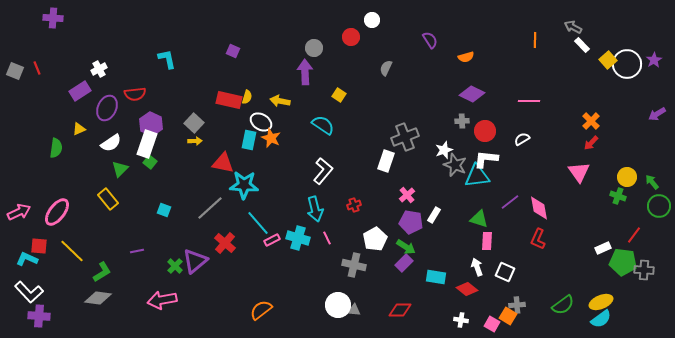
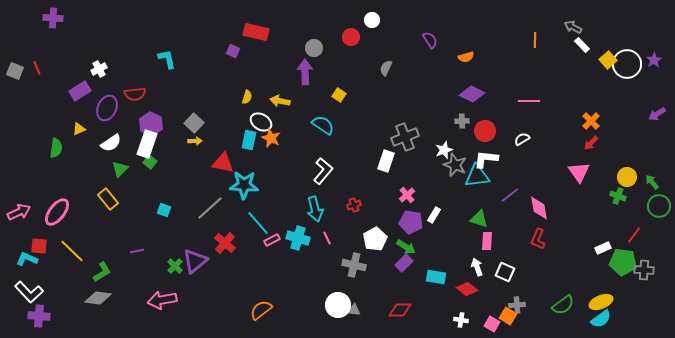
red rectangle at (229, 100): moved 27 px right, 68 px up
purple line at (510, 202): moved 7 px up
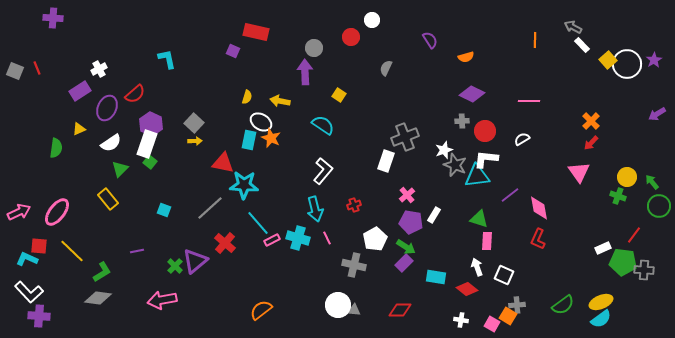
red semicircle at (135, 94): rotated 35 degrees counterclockwise
white square at (505, 272): moved 1 px left, 3 px down
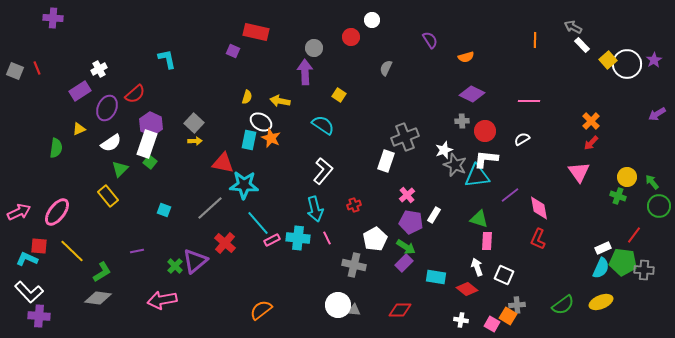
yellow rectangle at (108, 199): moved 3 px up
cyan cross at (298, 238): rotated 10 degrees counterclockwise
cyan semicircle at (601, 319): moved 51 px up; rotated 30 degrees counterclockwise
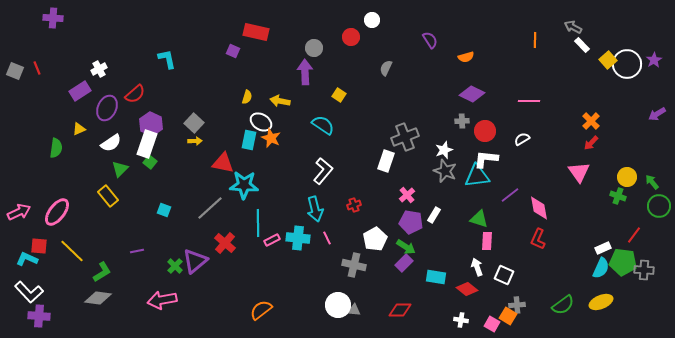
gray star at (455, 165): moved 10 px left, 6 px down
cyan line at (258, 223): rotated 40 degrees clockwise
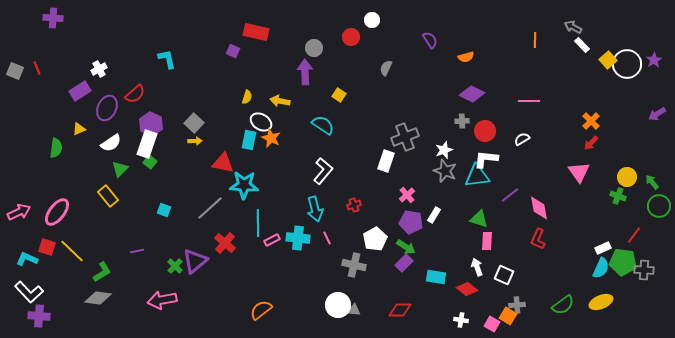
red square at (39, 246): moved 8 px right, 1 px down; rotated 12 degrees clockwise
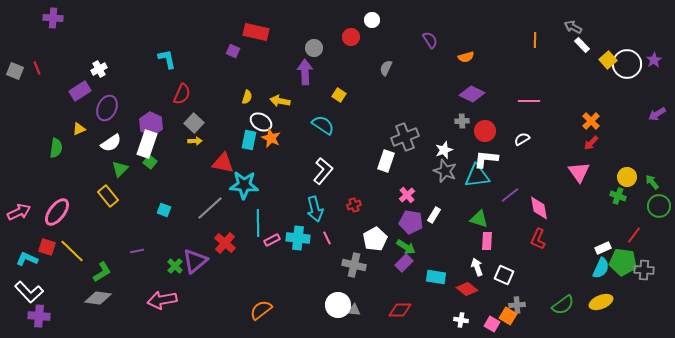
red semicircle at (135, 94): moved 47 px right; rotated 25 degrees counterclockwise
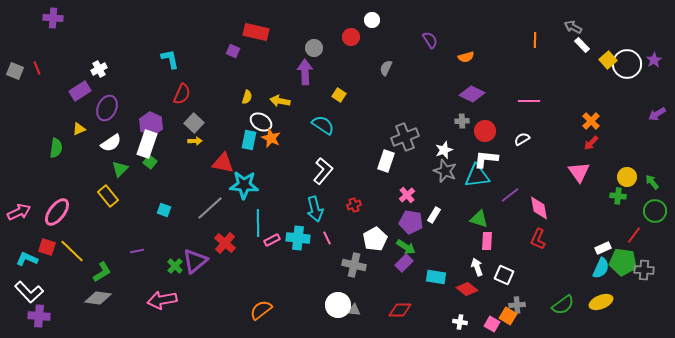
cyan L-shape at (167, 59): moved 3 px right
green cross at (618, 196): rotated 14 degrees counterclockwise
green circle at (659, 206): moved 4 px left, 5 px down
white cross at (461, 320): moved 1 px left, 2 px down
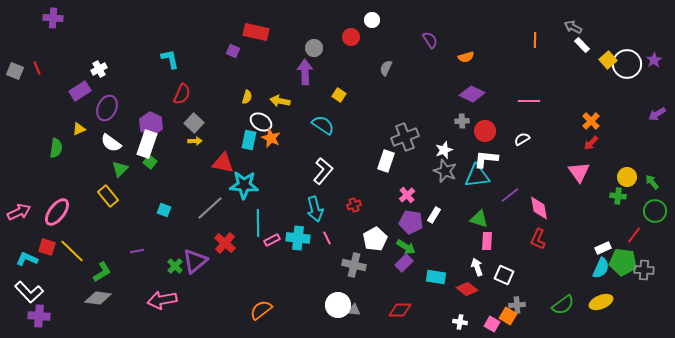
white semicircle at (111, 143): rotated 70 degrees clockwise
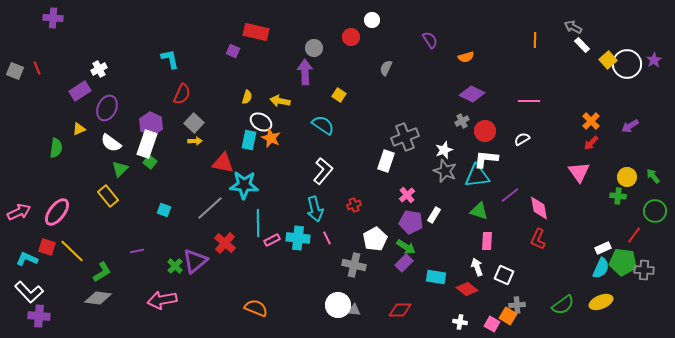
purple arrow at (657, 114): moved 27 px left, 12 px down
gray cross at (462, 121): rotated 24 degrees counterclockwise
green arrow at (652, 182): moved 1 px right, 6 px up
green triangle at (479, 219): moved 8 px up
orange semicircle at (261, 310): moved 5 px left, 2 px up; rotated 60 degrees clockwise
